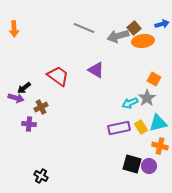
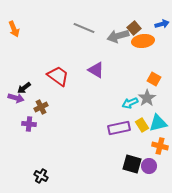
orange arrow: rotated 21 degrees counterclockwise
yellow rectangle: moved 1 px right, 2 px up
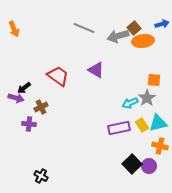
orange square: moved 1 px down; rotated 24 degrees counterclockwise
black square: rotated 30 degrees clockwise
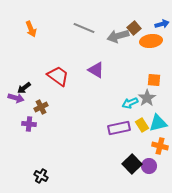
orange arrow: moved 17 px right
orange ellipse: moved 8 px right
